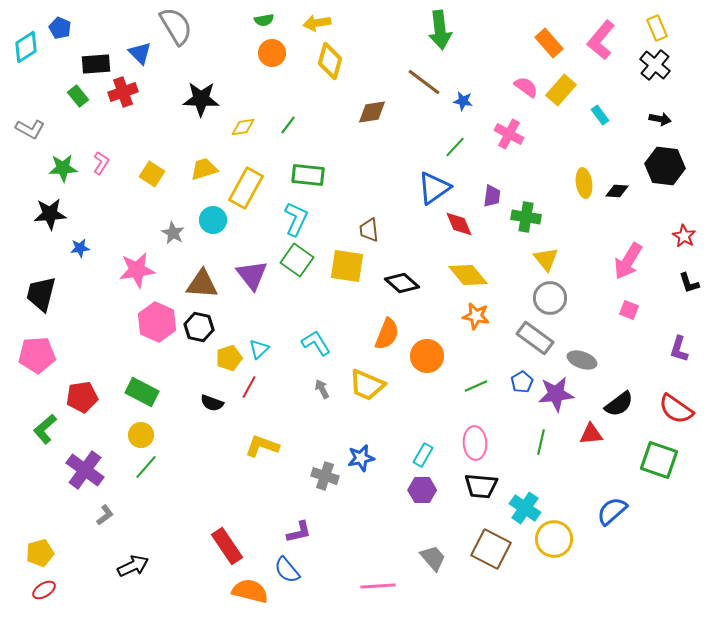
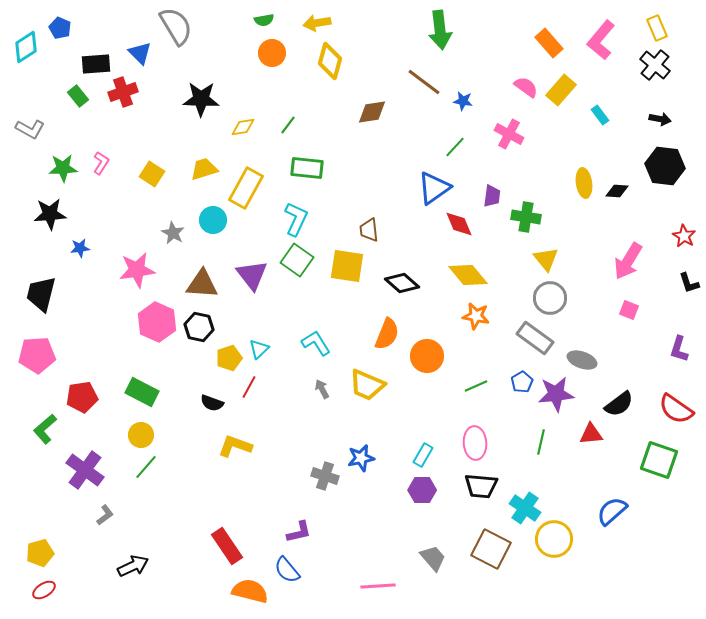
green rectangle at (308, 175): moved 1 px left, 7 px up
yellow L-shape at (262, 446): moved 27 px left
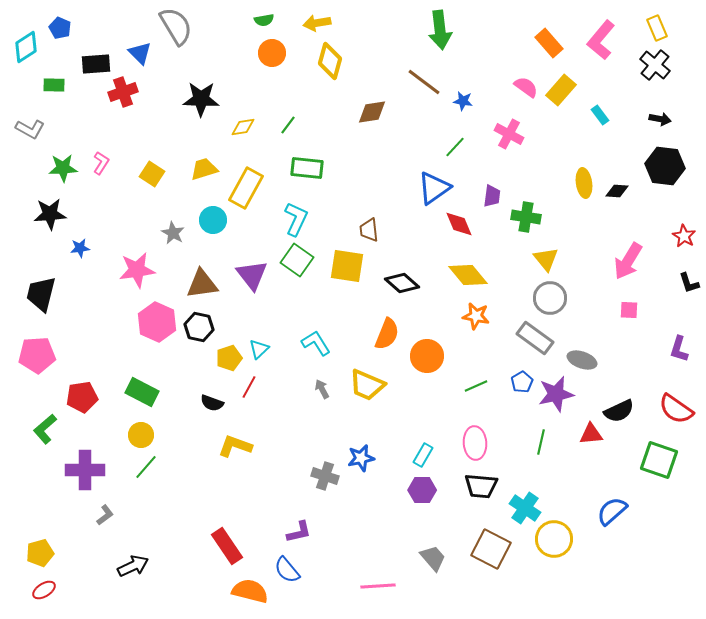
green rectangle at (78, 96): moved 24 px left, 11 px up; rotated 50 degrees counterclockwise
brown triangle at (202, 284): rotated 12 degrees counterclockwise
pink square at (629, 310): rotated 18 degrees counterclockwise
purple star at (556, 394): rotated 6 degrees counterclockwise
black semicircle at (619, 404): moved 7 px down; rotated 12 degrees clockwise
purple cross at (85, 470): rotated 36 degrees counterclockwise
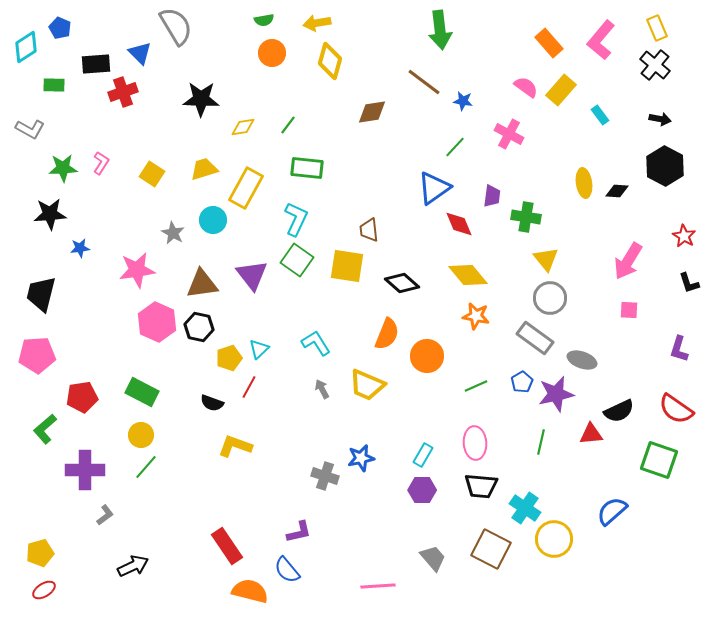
black hexagon at (665, 166): rotated 21 degrees clockwise
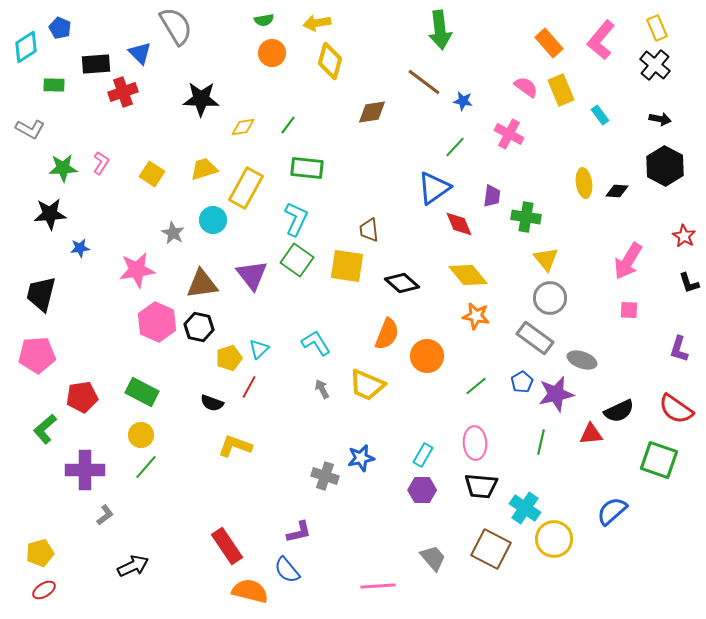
yellow rectangle at (561, 90): rotated 64 degrees counterclockwise
green line at (476, 386): rotated 15 degrees counterclockwise
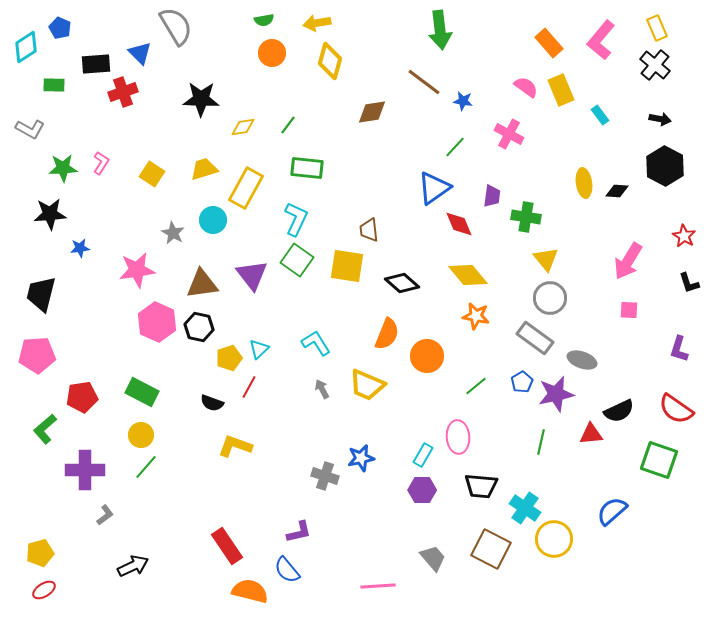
pink ellipse at (475, 443): moved 17 px left, 6 px up
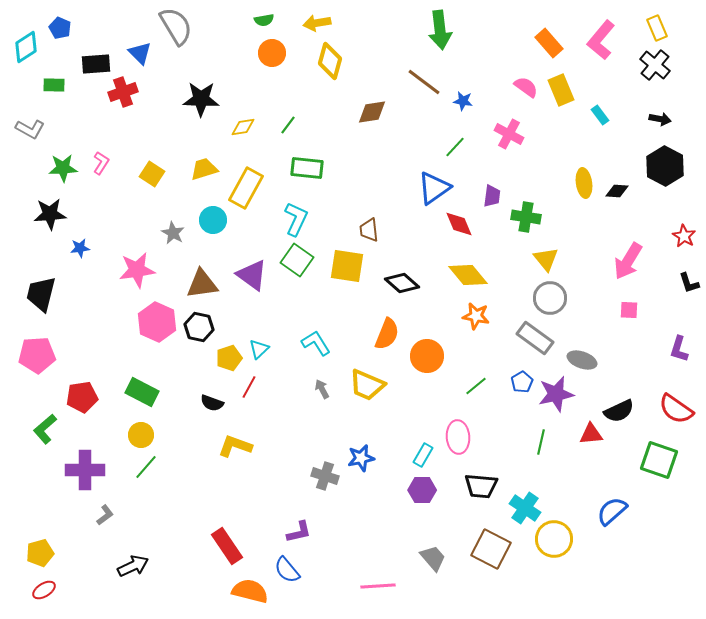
purple triangle at (252, 275): rotated 16 degrees counterclockwise
